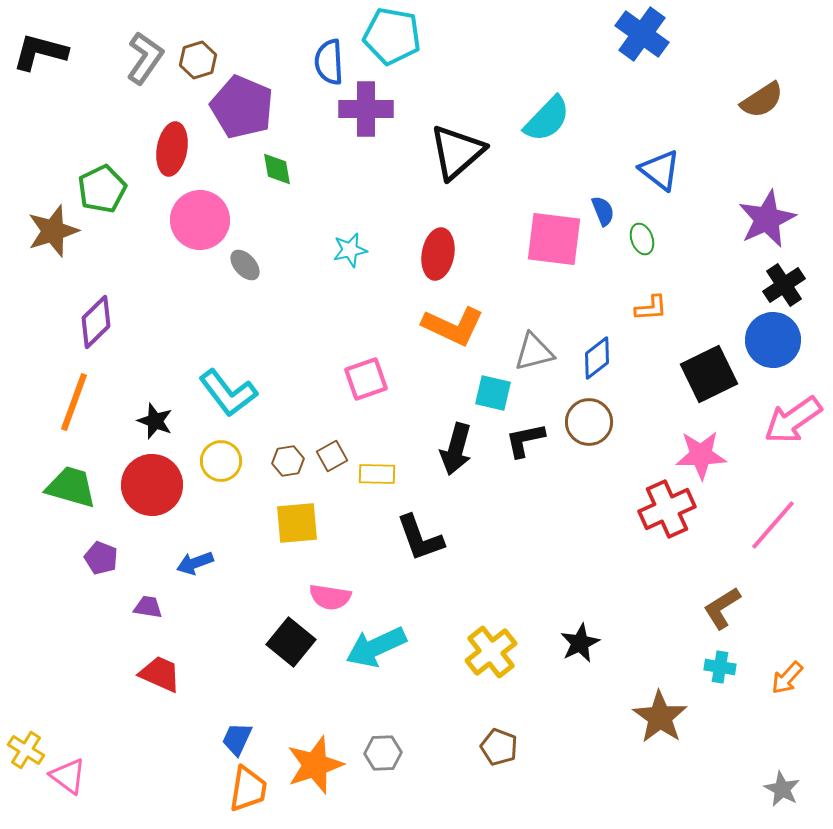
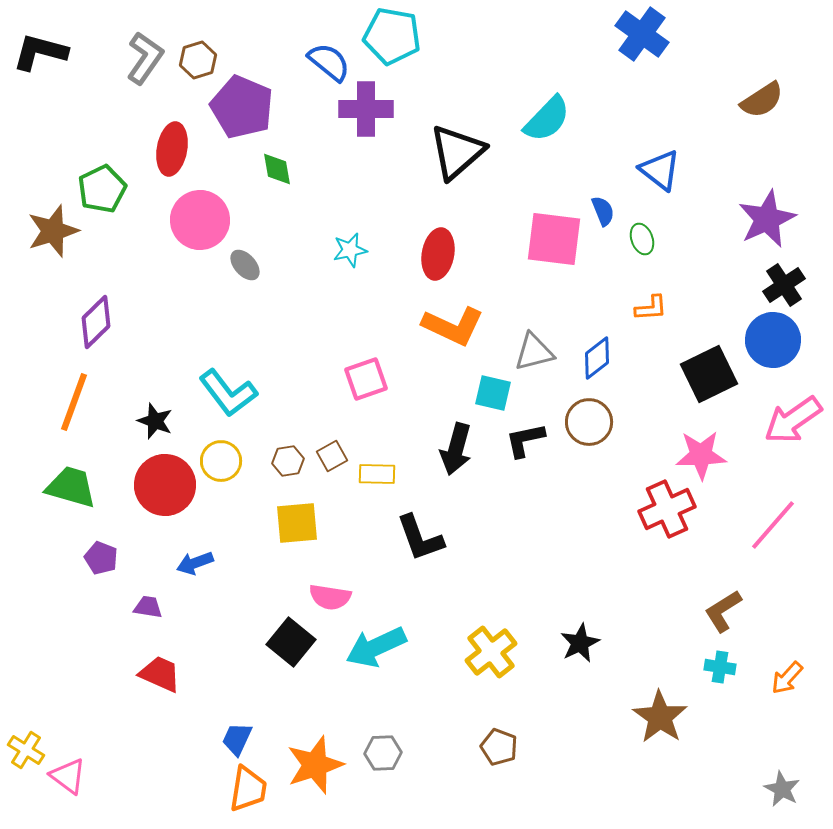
blue semicircle at (329, 62): rotated 132 degrees clockwise
red circle at (152, 485): moved 13 px right
brown L-shape at (722, 608): moved 1 px right, 3 px down
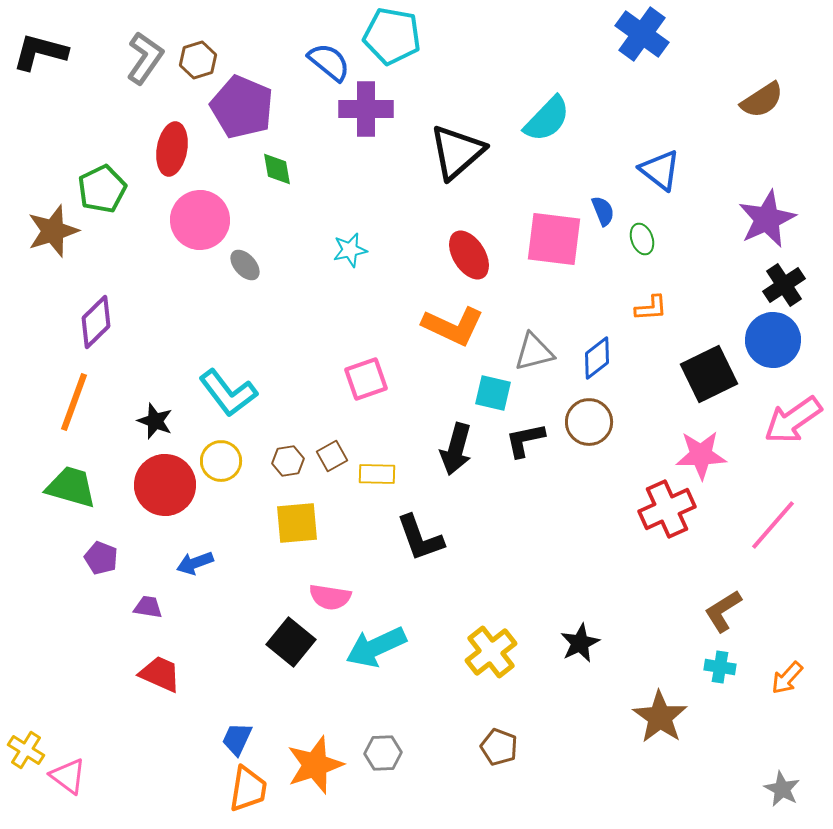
red ellipse at (438, 254): moved 31 px right, 1 px down; rotated 42 degrees counterclockwise
